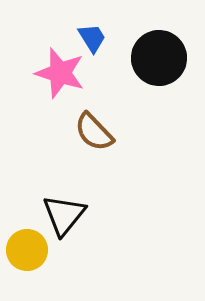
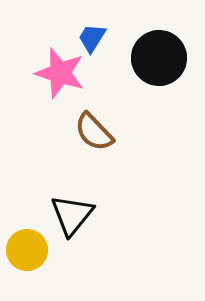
blue trapezoid: rotated 116 degrees counterclockwise
black triangle: moved 8 px right
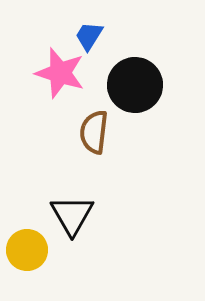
blue trapezoid: moved 3 px left, 2 px up
black circle: moved 24 px left, 27 px down
brown semicircle: rotated 51 degrees clockwise
black triangle: rotated 9 degrees counterclockwise
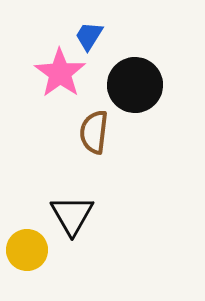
pink star: rotated 18 degrees clockwise
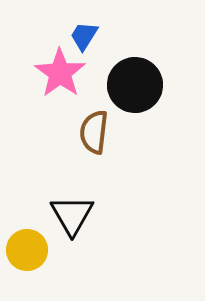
blue trapezoid: moved 5 px left
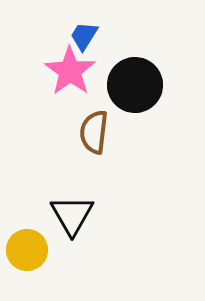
pink star: moved 10 px right, 2 px up
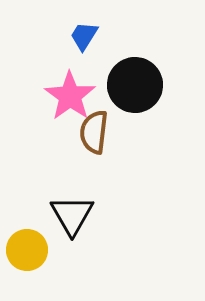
pink star: moved 25 px down
